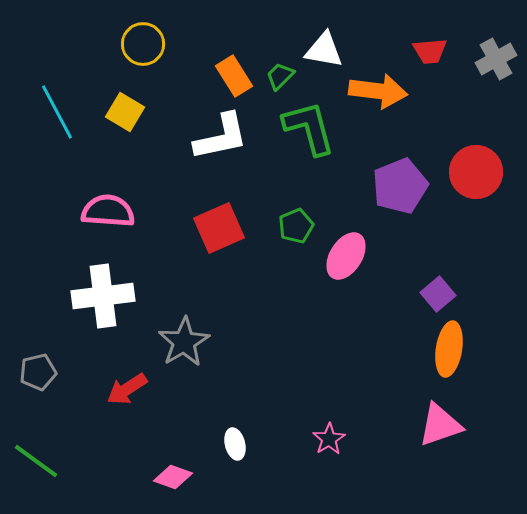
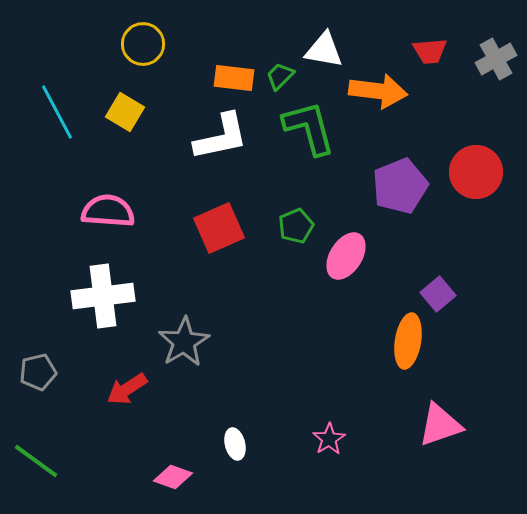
orange rectangle: moved 2 px down; rotated 51 degrees counterclockwise
orange ellipse: moved 41 px left, 8 px up
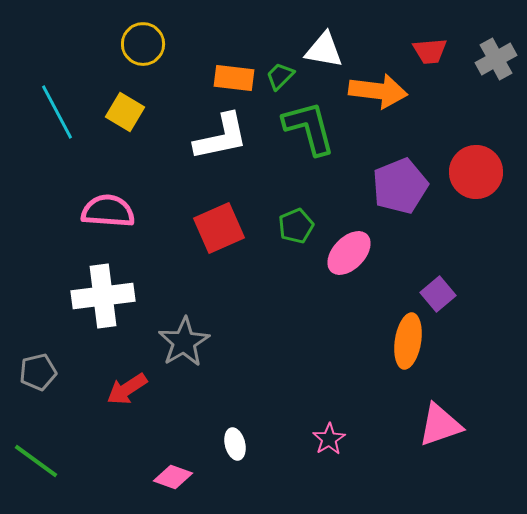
pink ellipse: moved 3 px right, 3 px up; rotated 12 degrees clockwise
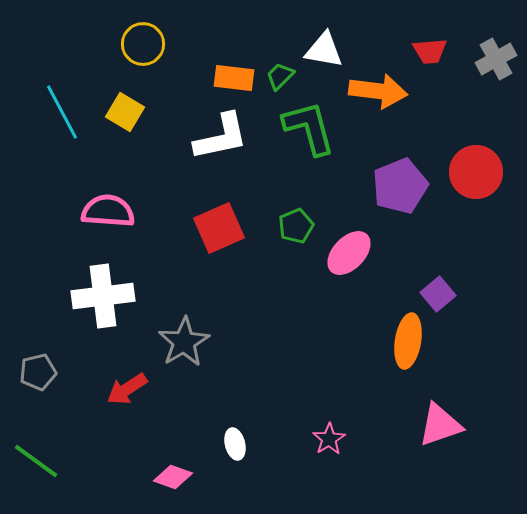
cyan line: moved 5 px right
